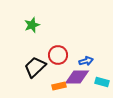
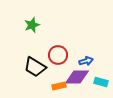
black trapezoid: rotated 105 degrees counterclockwise
cyan rectangle: moved 1 px left
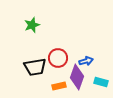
red circle: moved 3 px down
black trapezoid: rotated 40 degrees counterclockwise
purple diamond: rotated 70 degrees counterclockwise
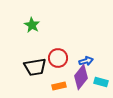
green star: rotated 21 degrees counterclockwise
purple diamond: moved 4 px right; rotated 20 degrees clockwise
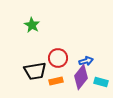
black trapezoid: moved 4 px down
orange rectangle: moved 3 px left, 5 px up
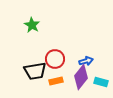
red circle: moved 3 px left, 1 px down
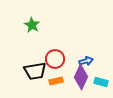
purple diamond: rotated 15 degrees counterclockwise
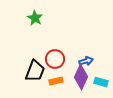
green star: moved 3 px right, 7 px up
black trapezoid: rotated 60 degrees counterclockwise
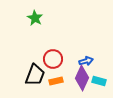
red circle: moved 2 px left
black trapezoid: moved 4 px down
purple diamond: moved 1 px right, 1 px down
cyan rectangle: moved 2 px left, 1 px up
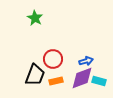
purple diamond: rotated 45 degrees clockwise
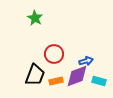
red circle: moved 1 px right, 5 px up
purple diamond: moved 5 px left, 2 px up
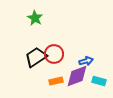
black trapezoid: moved 1 px right, 18 px up; rotated 145 degrees counterclockwise
